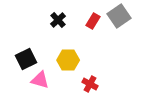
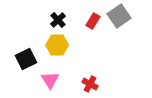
yellow hexagon: moved 11 px left, 15 px up
pink triangle: moved 10 px right; rotated 42 degrees clockwise
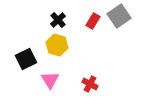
yellow hexagon: rotated 15 degrees clockwise
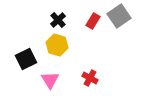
red cross: moved 6 px up
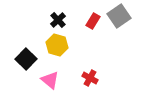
black square: rotated 20 degrees counterclockwise
pink triangle: rotated 18 degrees counterclockwise
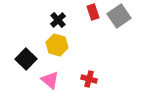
red rectangle: moved 9 px up; rotated 49 degrees counterclockwise
red cross: moved 1 px left, 1 px down; rotated 14 degrees counterclockwise
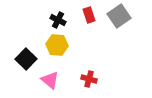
red rectangle: moved 4 px left, 3 px down
black cross: rotated 21 degrees counterclockwise
yellow hexagon: rotated 10 degrees counterclockwise
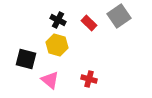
red rectangle: moved 8 px down; rotated 28 degrees counterclockwise
yellow hexagon: rotated 10 degrees clockwise
black square: rotated 30 degrees counterclockwise
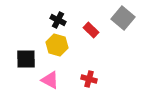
gray square: moved 4 px right, 2 px down; rotated 15 degrees counterclockwise
red rectangle: moved 2 px right, 7 px down
black square: rotated 15 degrees counterclockwise
pink triangle: rotated 12 degrees counterclockwise
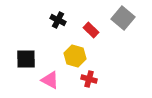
yellow hexagon: moved 18 px right, 11 px down
